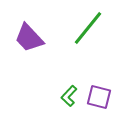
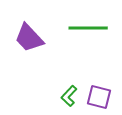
green line: rotated 51 degrees clockwise
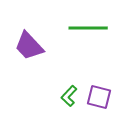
purple trapezoid: moved 8 px down
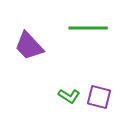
green L-shape: rotated 100 degrees counterclockwise
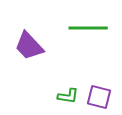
green L-shape: moved 1 px left; rotated 25 degrees counterclockwise
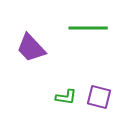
purple trapezoid: moved 2 px right, 2 px down
green L-shape: moved 2 px left, 1 px down
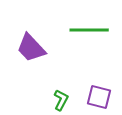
green line: moved 1 px right, 2 px down
green L-shape: moved 5 px left, 3 px down; rotated 70 degrees counterclockwise
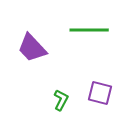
purple trapezoid: moved 1 px right
purple square: moved 1 px right, 4 px up
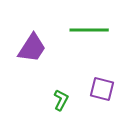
purple trapezoid: rotated 104 degrees counterclockwise
purple square: moved 2 px right, 4 px up
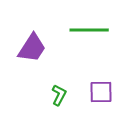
purple square: moved 1 px left, 3 px down; rotated 15 degrees counterclockwise
green L-shape: moved 2 px left, 5 px up
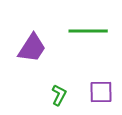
green line: moved 1 px left, 1 px down
